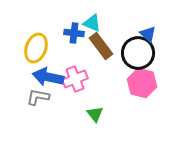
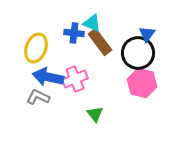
blue triangle: moved 1 px left; rotated 24 degrees clockwise
brown rectangle: moved 1 px left, 4 px up
gray L-shape: rotated 15 degrees clockwise
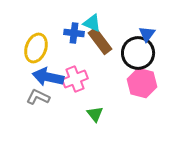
brown rectangle: moved 1 px up
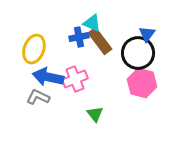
blue cross: moved 5 px right, 4 px down; rotated 18 degrees counterclockwise
yellow ellipse: moved 2 px left, 1 px down
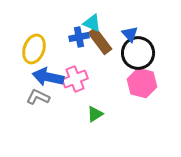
blue triangle: moved 17 px left; rotated 18 degrees counterclockwise
green triangle: rotated 36 degrees clockwise
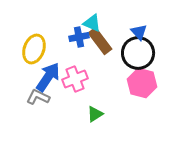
blue triangle: moved 9 px right, 2 px up
blue arrow: rotated 112 degrees clockwise
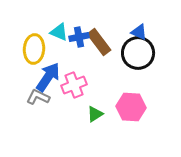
cyan triangle: moved 33 px left, 9 px down
blue triangle: rotated 24 degrees counterclockwise
brown rectangle: moved 1 px left, 1 px down
yellow ellipse: rotated 16 degrees counterclockwise
pink cross: moved 1 px left, 6 px down
pink hexagon: moved 11 px left, 24 px down; rotated 12 degrees counterclockwise
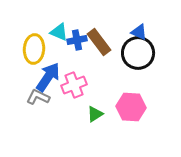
blue cross: moved 2 px left, 3 px down
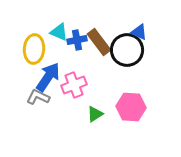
black circle: moved 11 px left, 3 px up
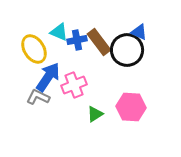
yellow ellipse: rotated 36 degrees counterclockwise
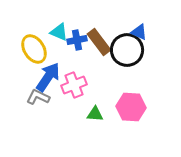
green triangle: rotated 36 degrees clockwise
